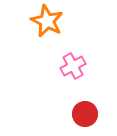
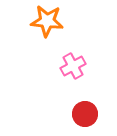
orange star: rotated 20 degrees counterclockwise
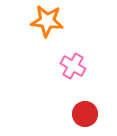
pink cross: rotated 30 degrees counterclockwise
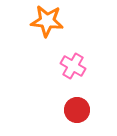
red circle: moved 8 px left, 4 px up
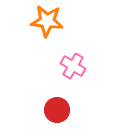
red circle: moved 20 px left
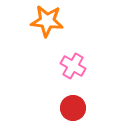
red circle: moved 16 px right, 2 px up
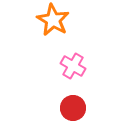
orange star: moved 6 px right, 1 px up; rotated 24 degrees clockwise
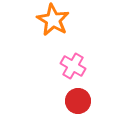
red circle: moved 5 px right, 7 px up
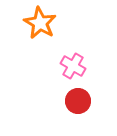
orange star: moved 13 px left, 3 px down
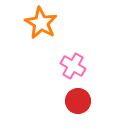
orange star: moved 1 px right
